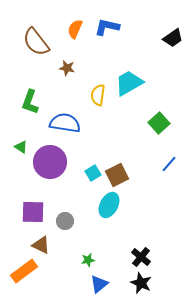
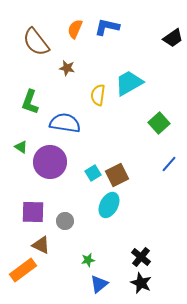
orange rectangle: moved 1 px left, 1 px up
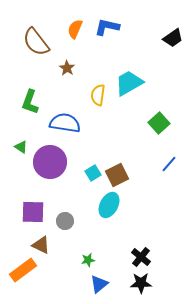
brown star: rotated 21 degrees clockwise
black star: rotated 25 degrees counterclockwise
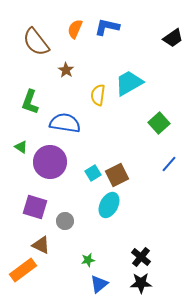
brown star: moved 1 px left, 2 px down
purple square: moved 2 px right, 5 px up; rotated 15 degrees clockwise
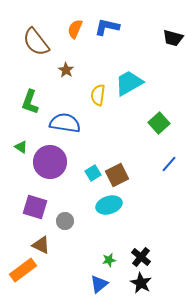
black trapezoid: rotated 50 degrees clockwise
cyan ellipse: rotated 45 degrees clockwise
green star: moved 21 px right
black star: rotated 30 degrees clockwise
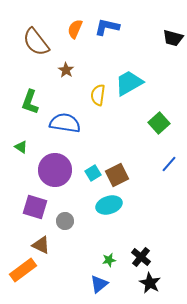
purple circle: moved 5 px right, 8 px down
black star: moved 9 px right
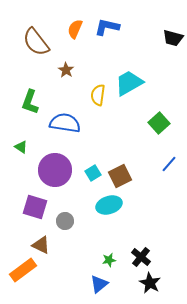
brown square: moved 3 px right, 1 px down
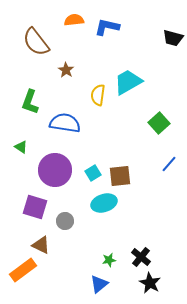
orange semicircle: moved 1 px left, 9 px up; rotated 60 degrees clockwise
cyan trapezoid: moved 1 px left, 1 px up
brown square: rotated 20 degrees clockwise
cyan ellipse: moved 5 px left, 2 px up
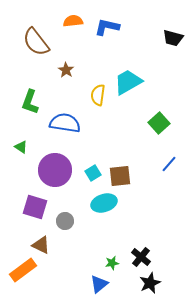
orange semicircle: moved 1 px left, 1 px down
green star: moved 3 px right, 3 px down
black star: rotated 20 degrees clockwise
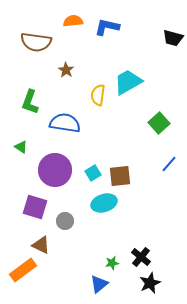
brown semicircle: rotated 44 degrees counterclockwise
